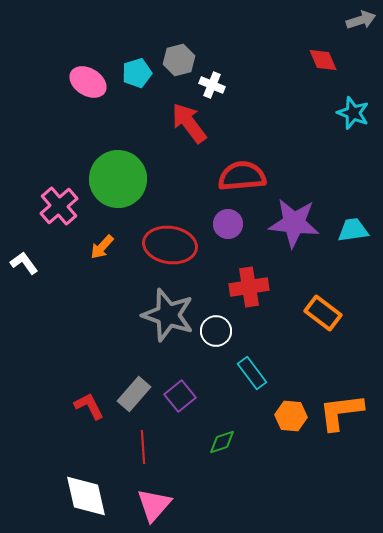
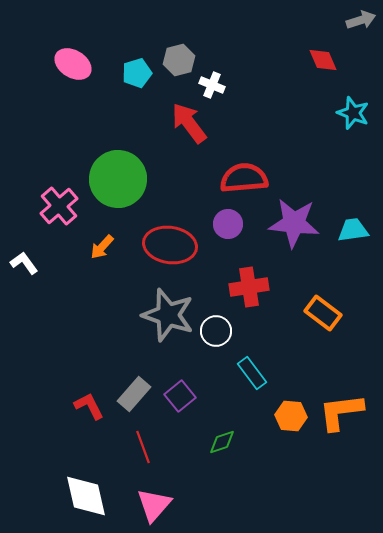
pink ellipse: moved 15 px left, 18 px up
red semicircle: moved 2 px right, 2 px down
red line: rotated 16 degrees counterclockwise
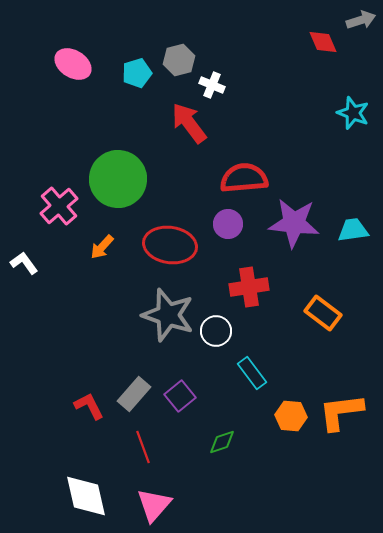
red diamond: moved 18 px up
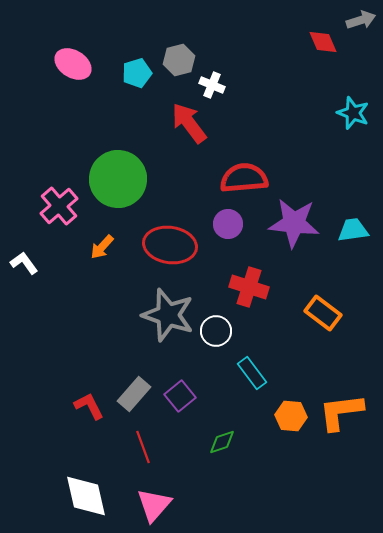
red cross: rotated 27 degrees clockwise
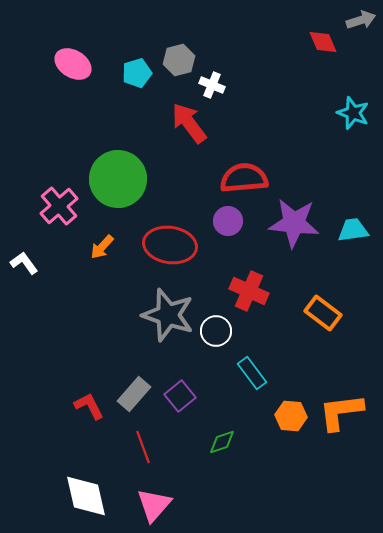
purple circle: moved 3 px up
red cross: moved 4 px down; rotated 6 degrees clockwise
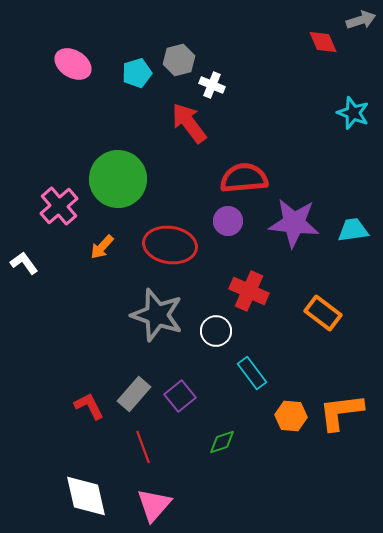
gray star: moved 11 px left
